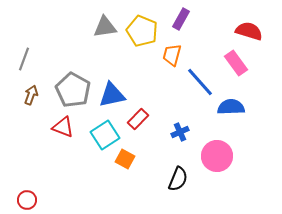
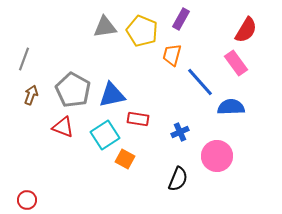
red semicircle: moved 3 px left, 1 px up; rotated 104 degrees clockwise
red rectangle: rotated 55 degrees clockwise
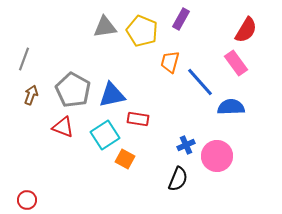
orange trapezoid: moved 2 px left, 7 px down
blue cross: moved 6 px right, 13 px down
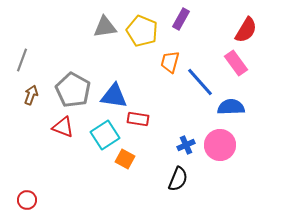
gray line: moved 2 px left, 1 px down
blue triangle: moved 2 px right, 1 px down; rotated 20 degrees clockwise
pink circle: moved 3 px right, 11 px up
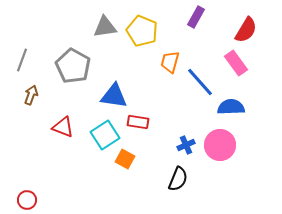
purple rectangle: moved 15 px right, 2 px up
gray pentagon: moved 24 px up
red rectangle: moved 3 px down
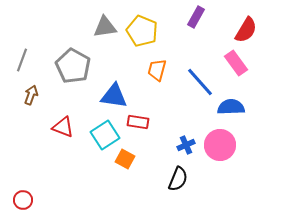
orange trapezoid: moved 13 px left, 8 px down
red circle: moved 4 px left
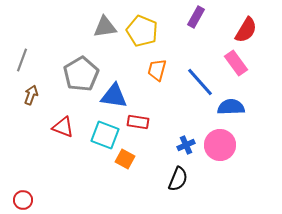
gray pentagon: moved 8 px right, 8 px down; rotated 12 degrees clockwise
cyan square: rotated 36 degrees counterclockwise
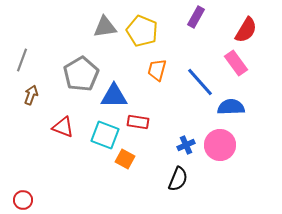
blue triangle: rotated 8 degrees counterclockwise
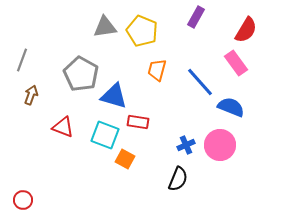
gray pentagon: rotated 12 degrees counterclockwise
blue triangle: rotated 16 degrees clockwise
blue semicircle: rotated 24 degrees clockwise
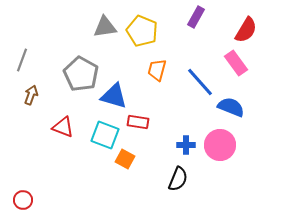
blue cross: rotated 24 degrees clockwise
